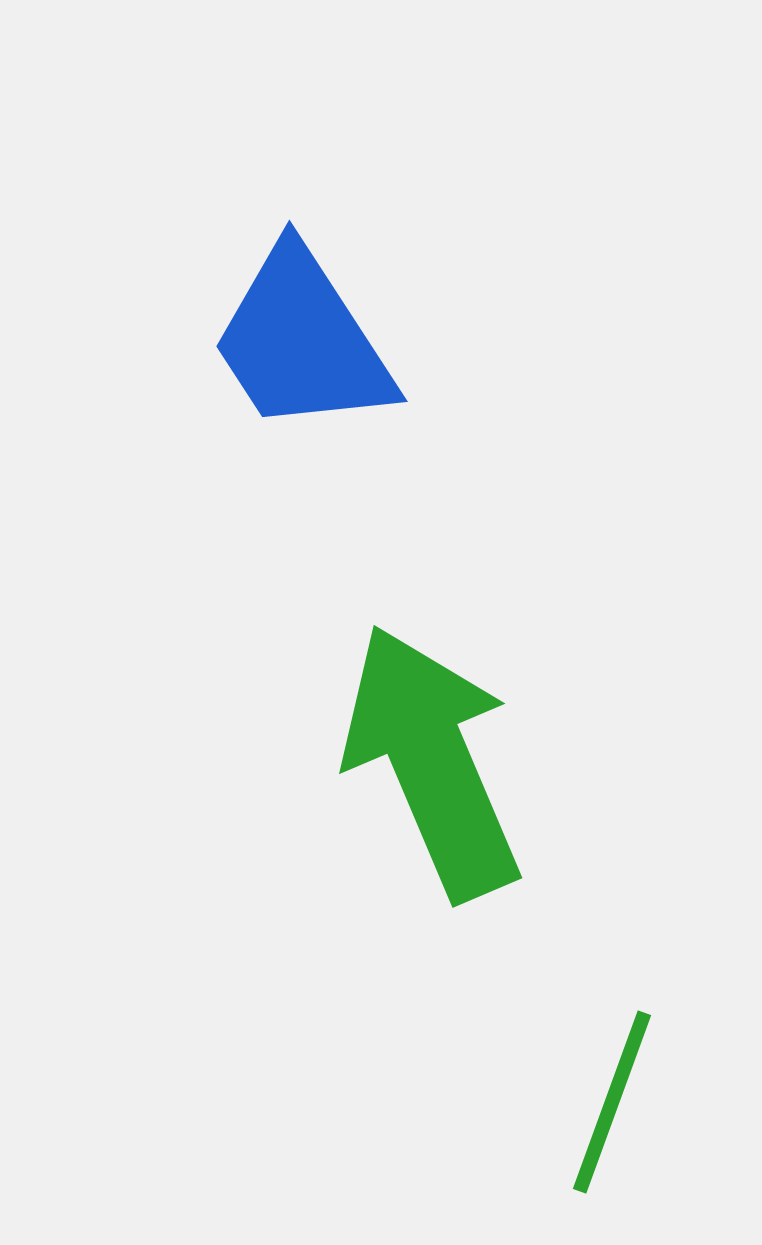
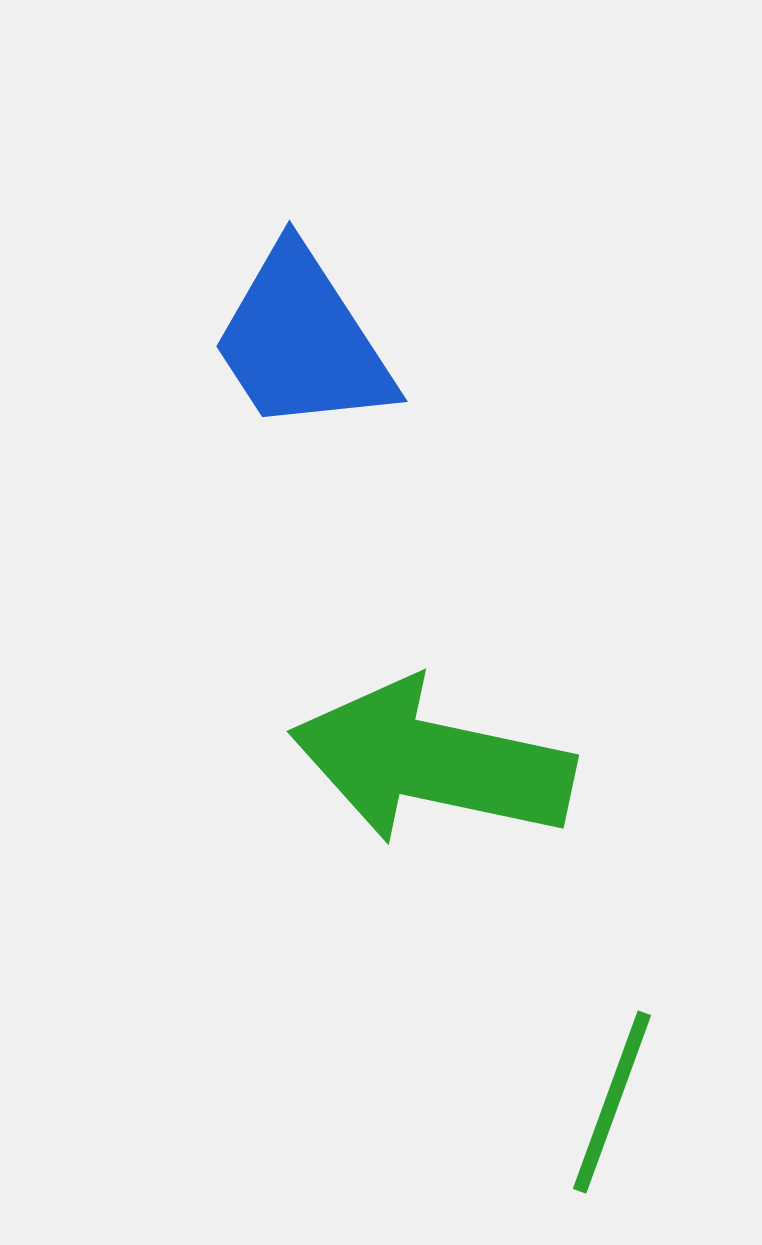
green arrow: rotated 55 degrees counterclockwise
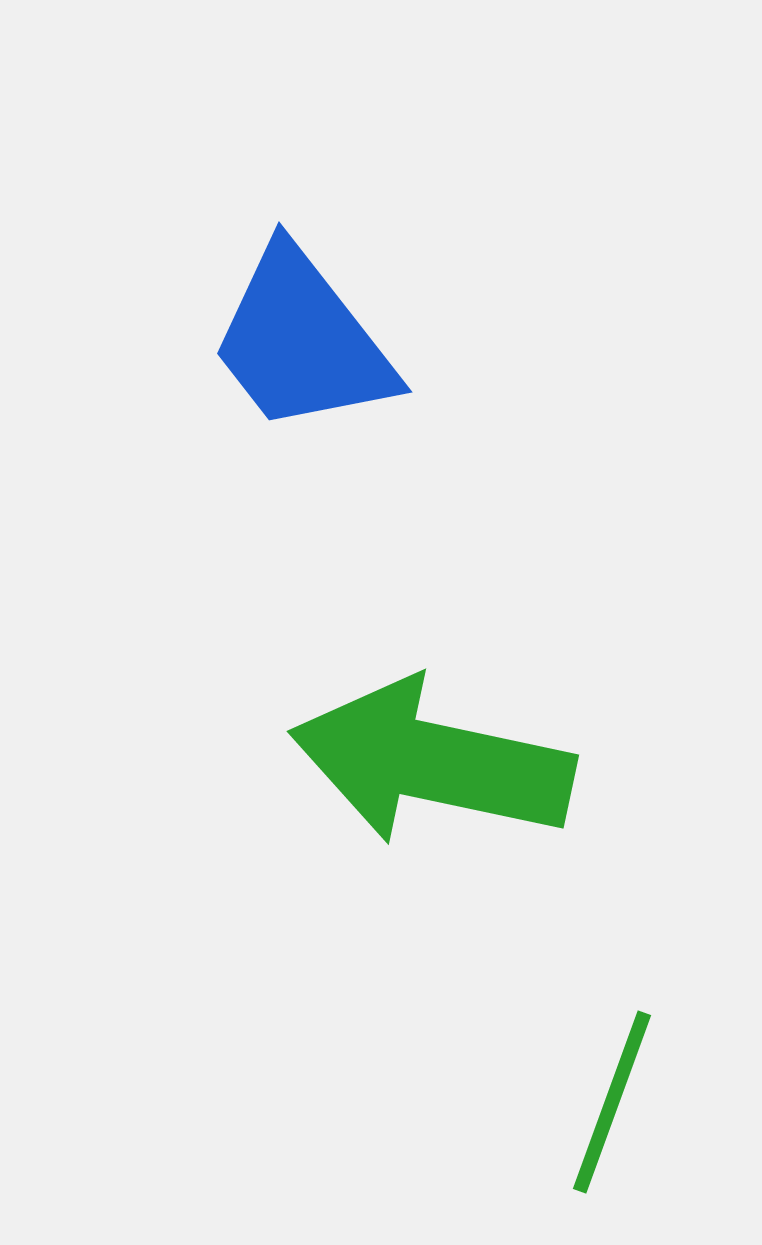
blue trapezoid: rotated 5 degrees counterclockwise
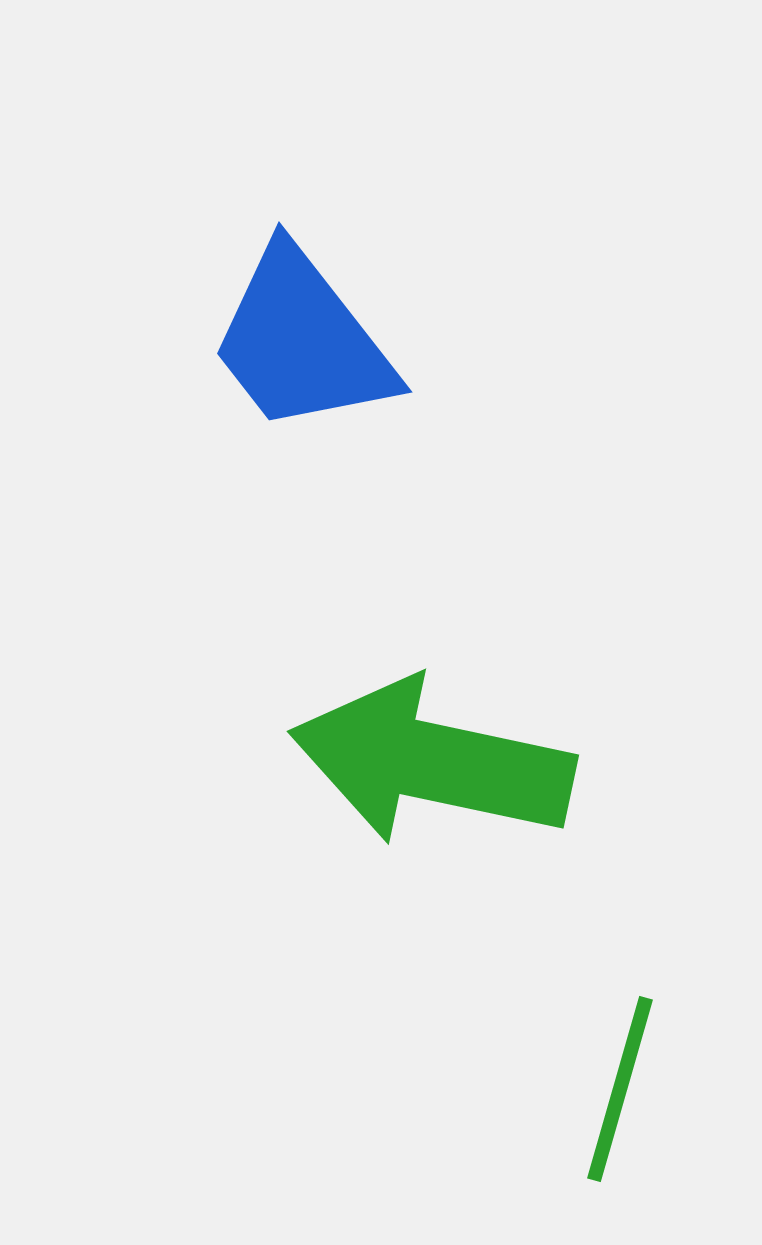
green line: moved 8 px right, 13 px up; rotated 4 degrees counterclockwise
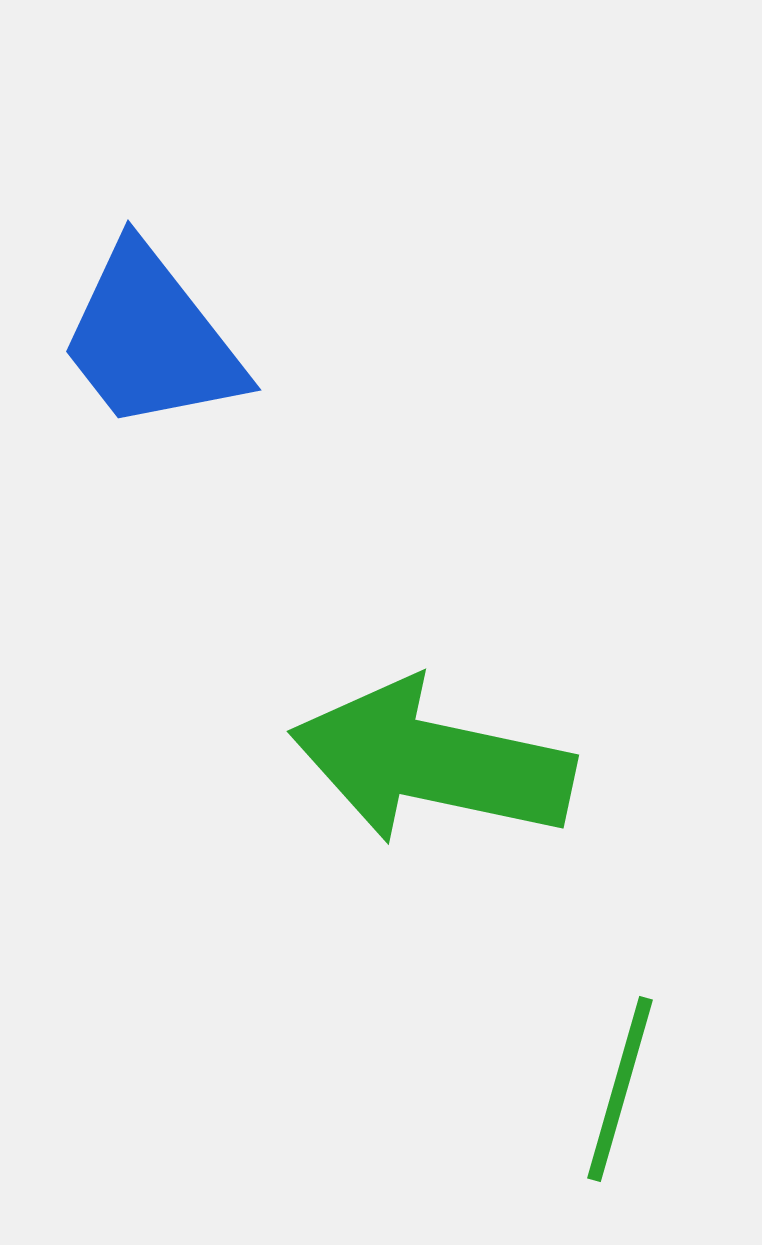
blue trapezoid: moved 151 px left, 2 px up
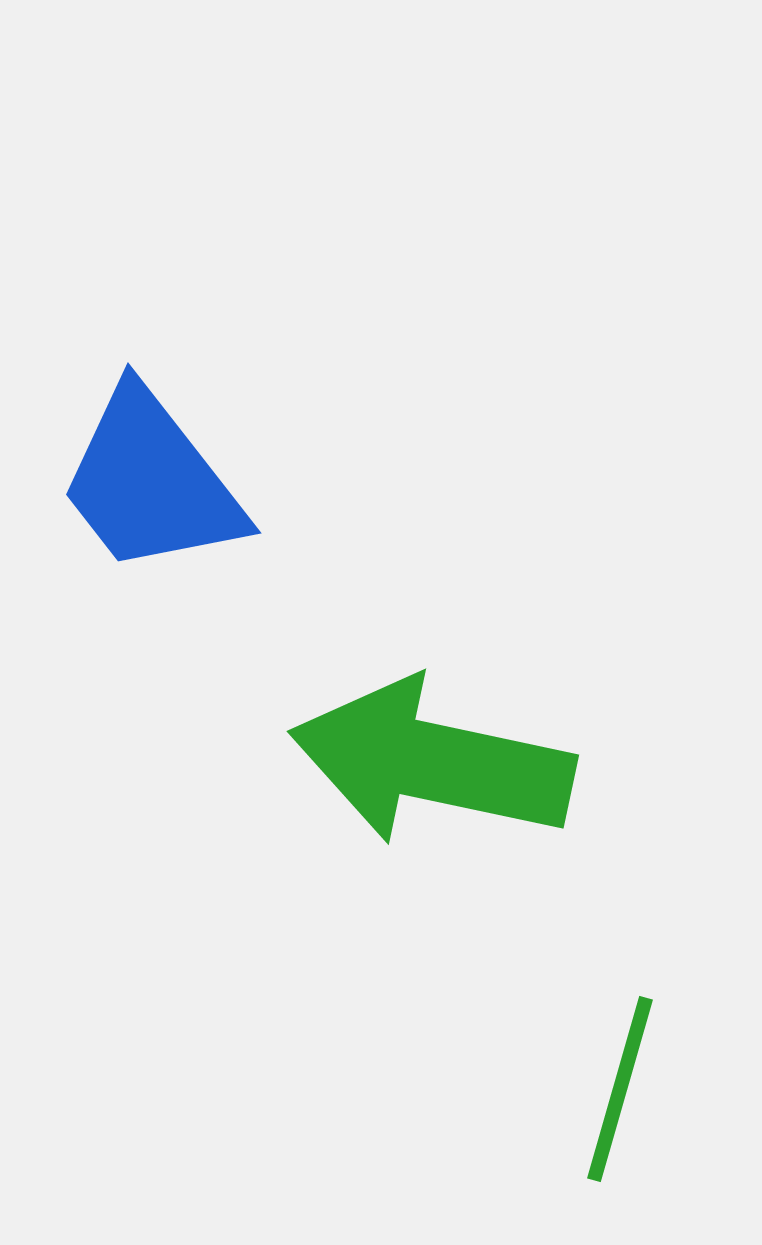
blue trapezoid: moved 143 px down
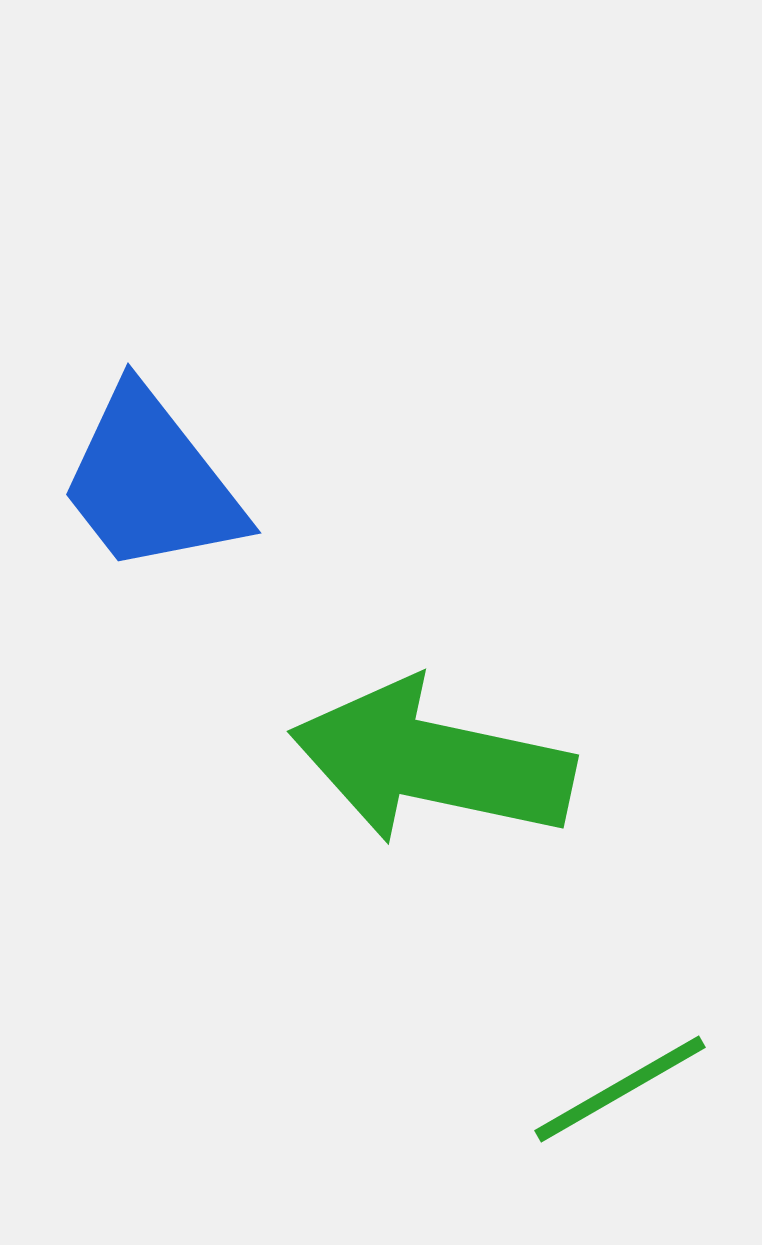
green line: rotated 44 degrees clockwise
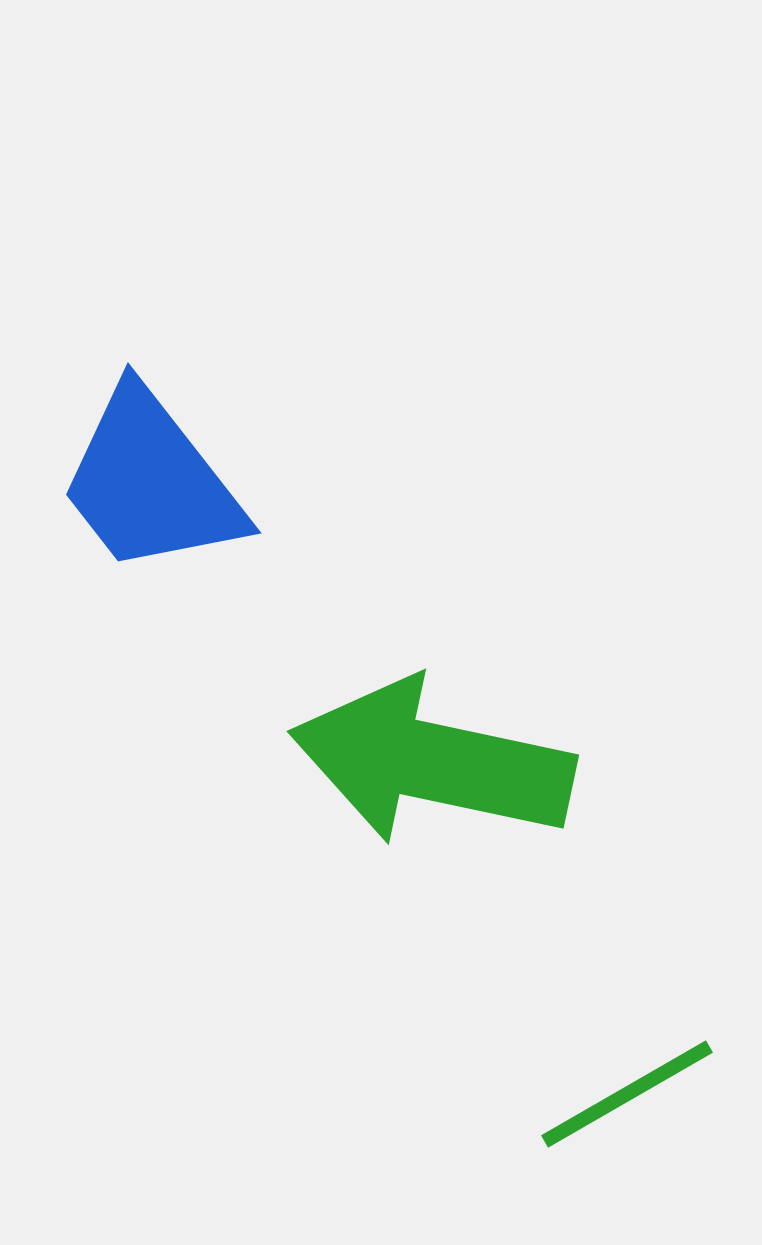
green line: moved 7 px right, 5 px down
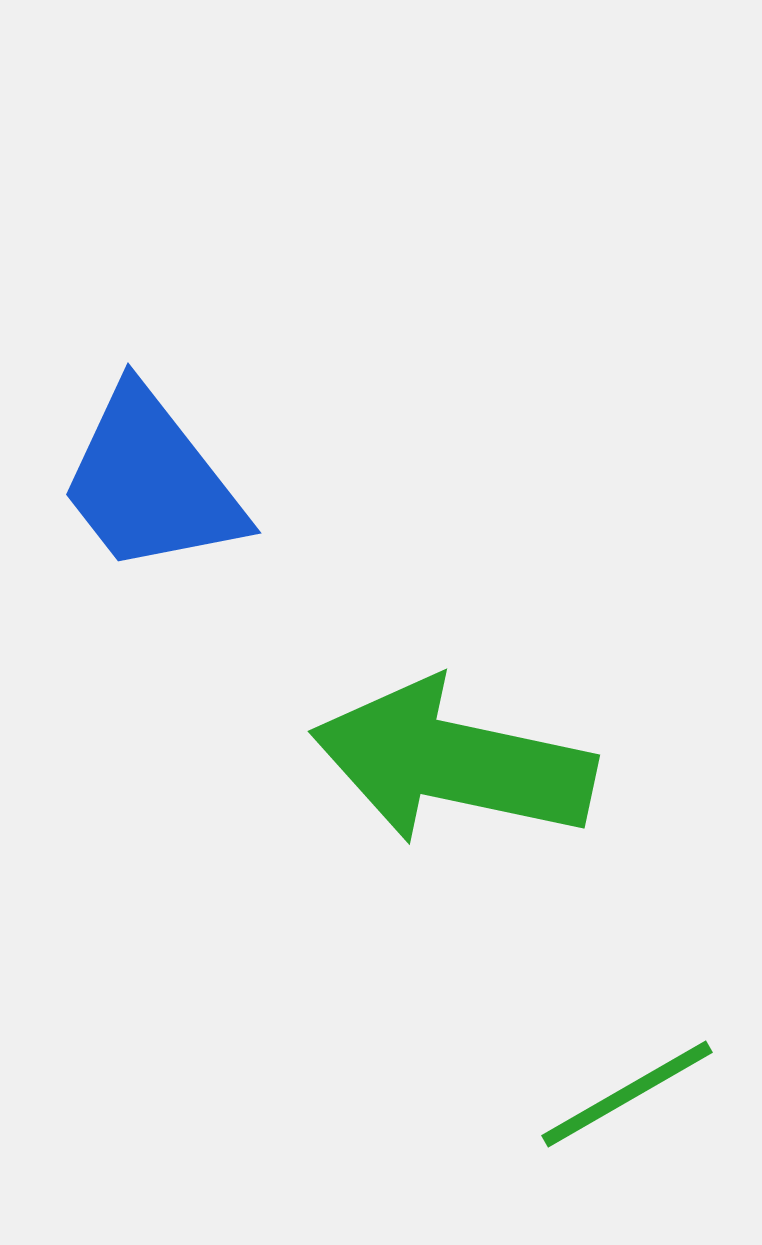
green arrow: moved 21 px right
